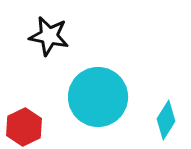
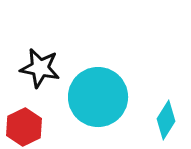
black star: moved 9 px left, 32 px down
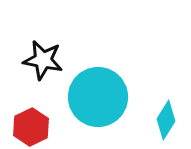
black star: moved 3 px right, 8 px up
red hexagon: moved 7 px right
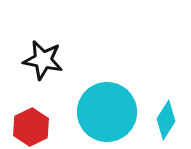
cyan circle: moved 9 px right, 15 px down
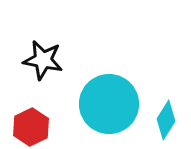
cyan circle: moved 2 px right, 8 px up
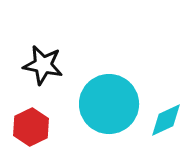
black star: moved 5 px down
cyan diamond: rotated 33 degrees clockwise
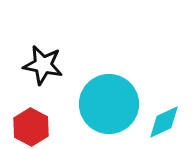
cyan diamond: moved 2 px left, 2 px down
red hexagon: rotated 6 degrees counterclockwise
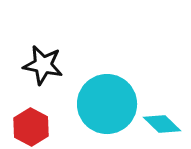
cyan circle: moved 2 px left
cyan diamond: moved 2 px left, 2 px down; rotated 69 degrees clockwise
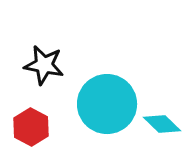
black star: moved 1 px right
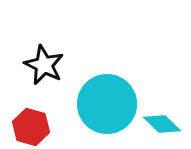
black star: rotated 15 degrees clockwise
red hexagon: rotated 12 degrees counterclockwise
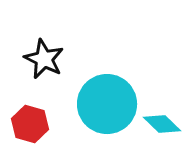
black star: moved 6 px up
red hexagon: moved 1 px left, 3 px up
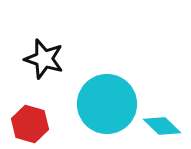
black star: rotated 9 degrees counterclockwise
cyan diamond: moved 2 px down
